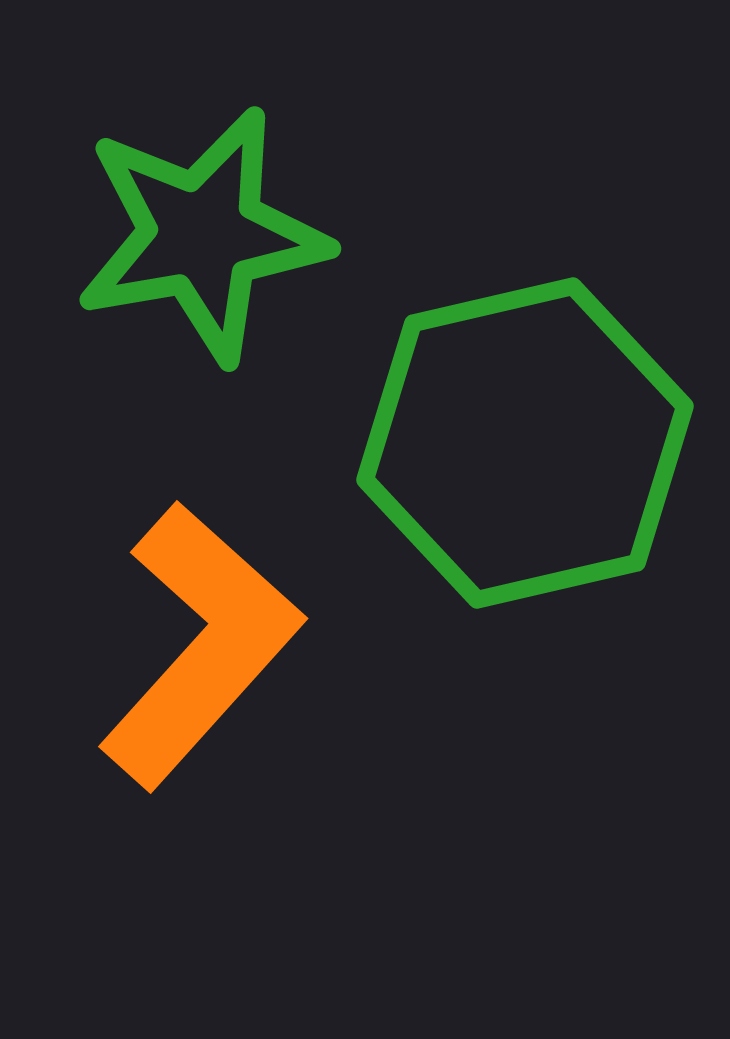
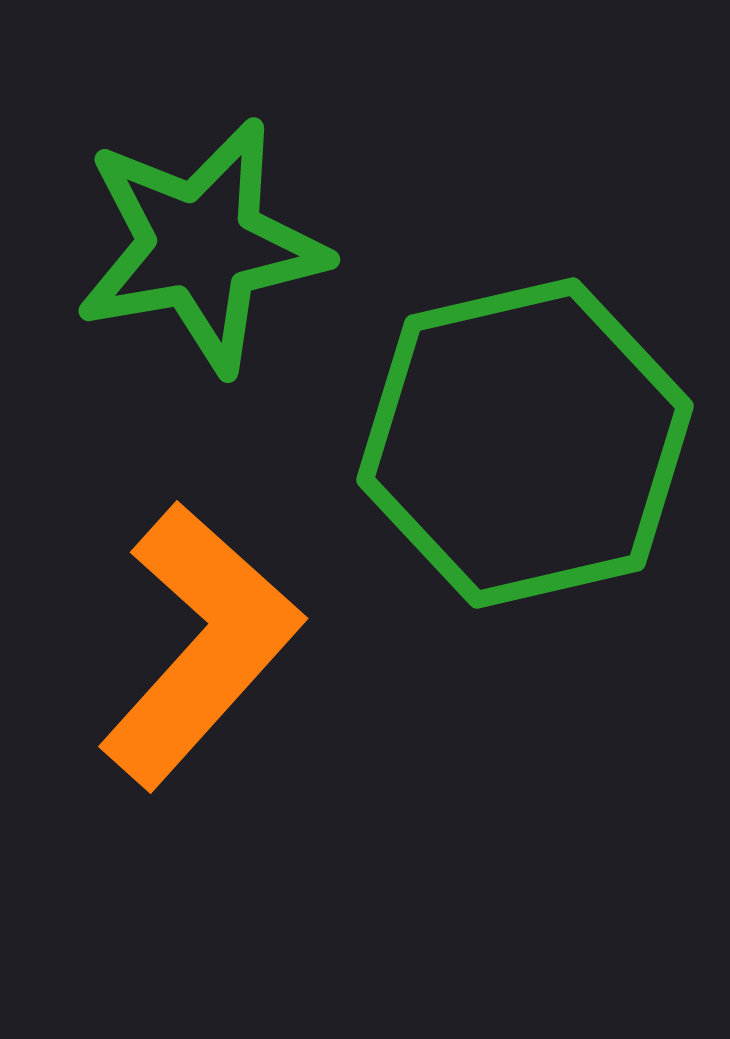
green star: moved 1 px left, 11 px down
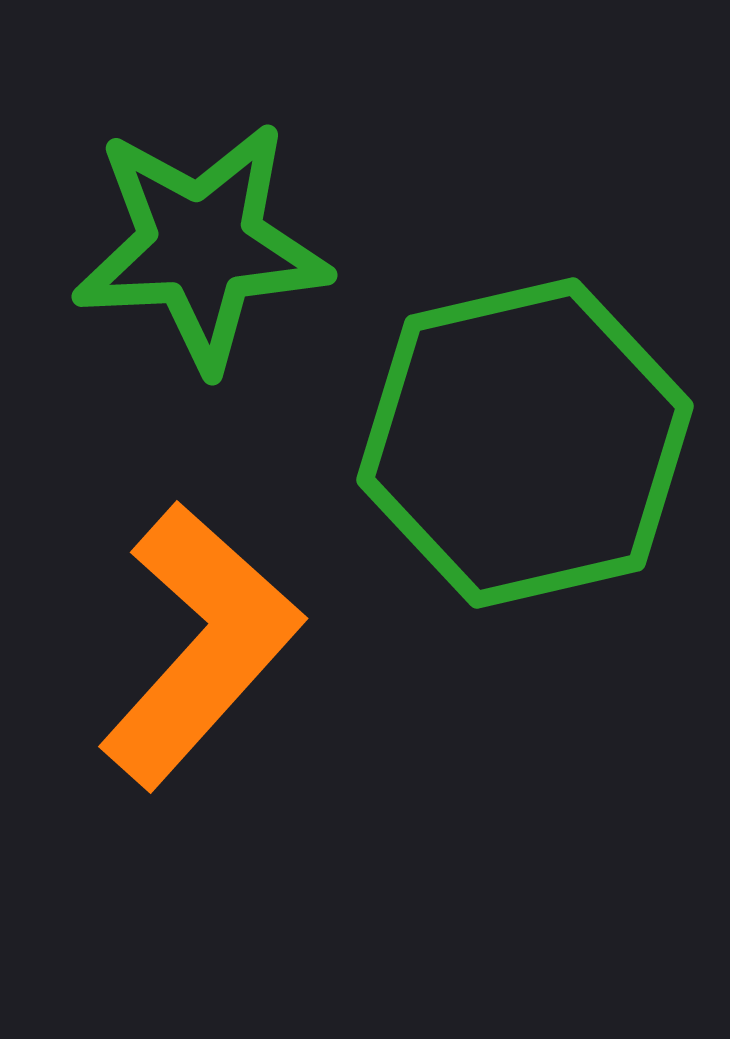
green star: rotated 7 degrees clockwise
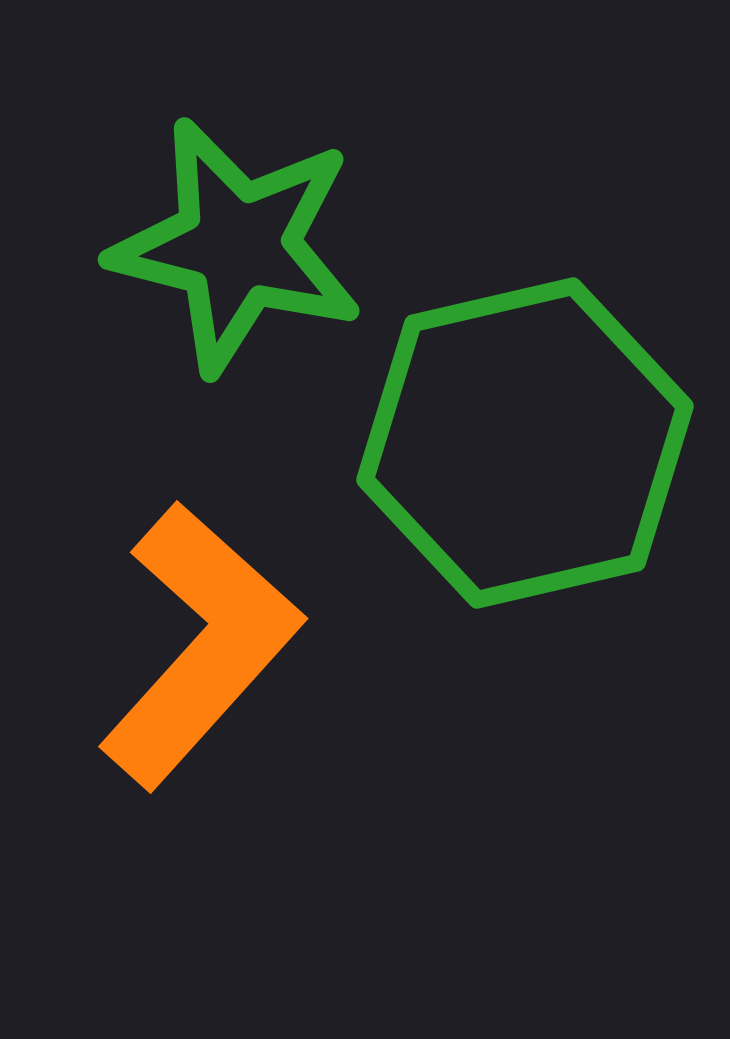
green star: moved 36 px right; rotated 17 degrees clockwise
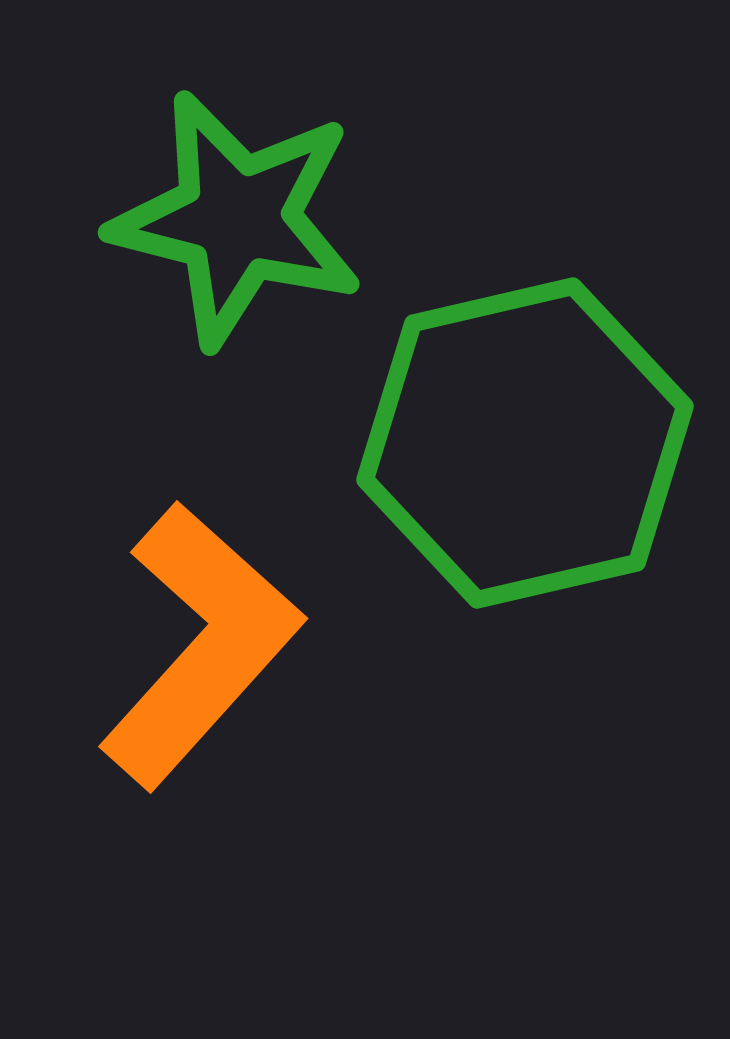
green star: moved 27 px up
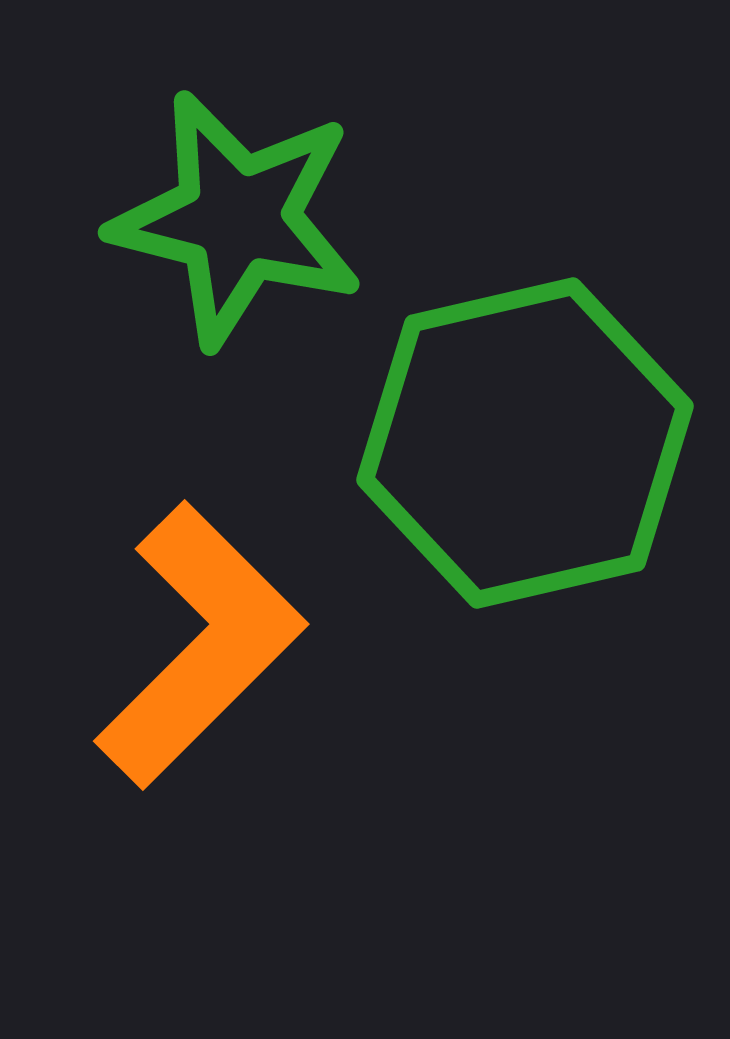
orange L-shape: rotated 3 degrees clockwise
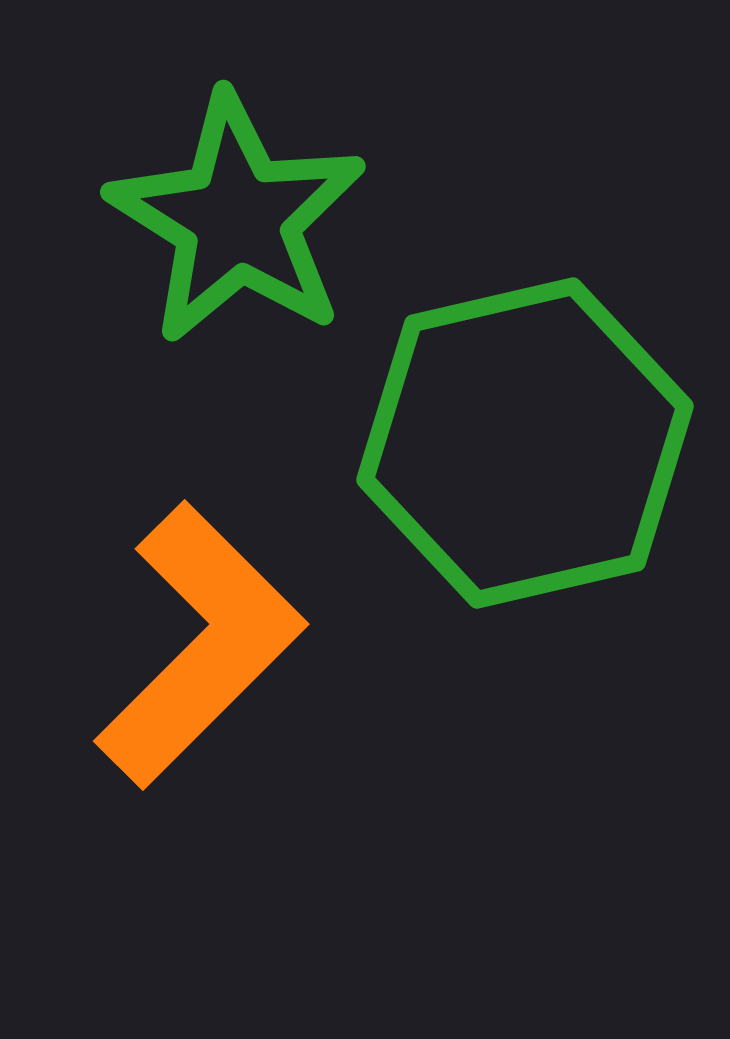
green star: rotated 18 degrees clockwise
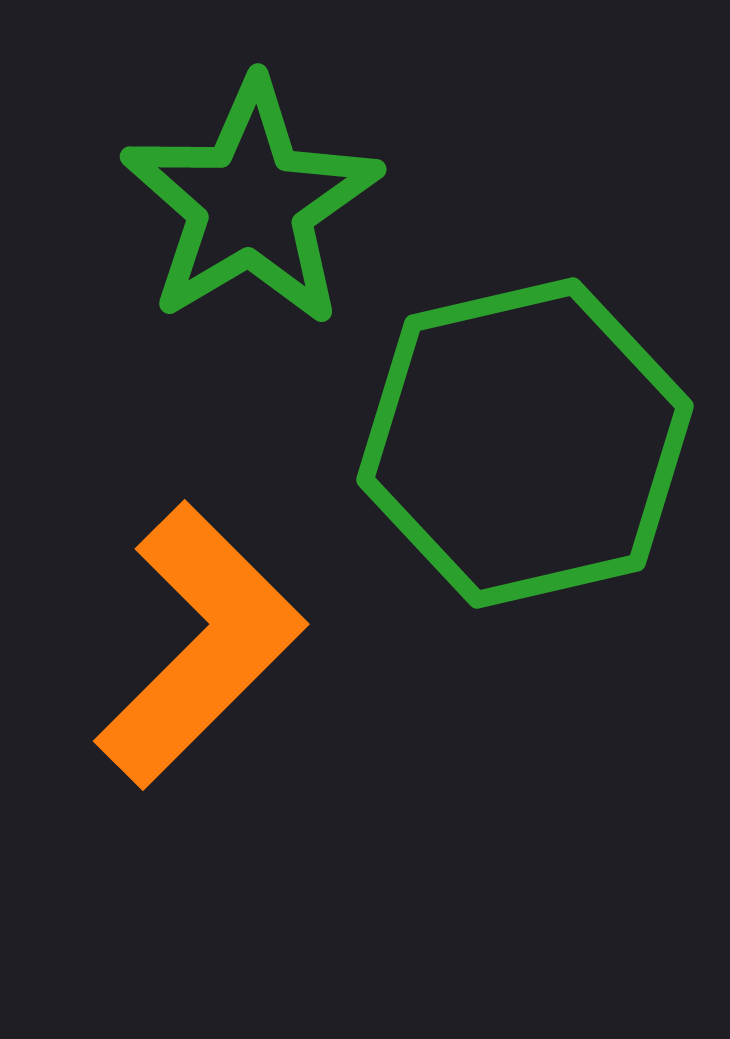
green star: moved 14 px right, 16 px up; rotated 9 degrees clockwise
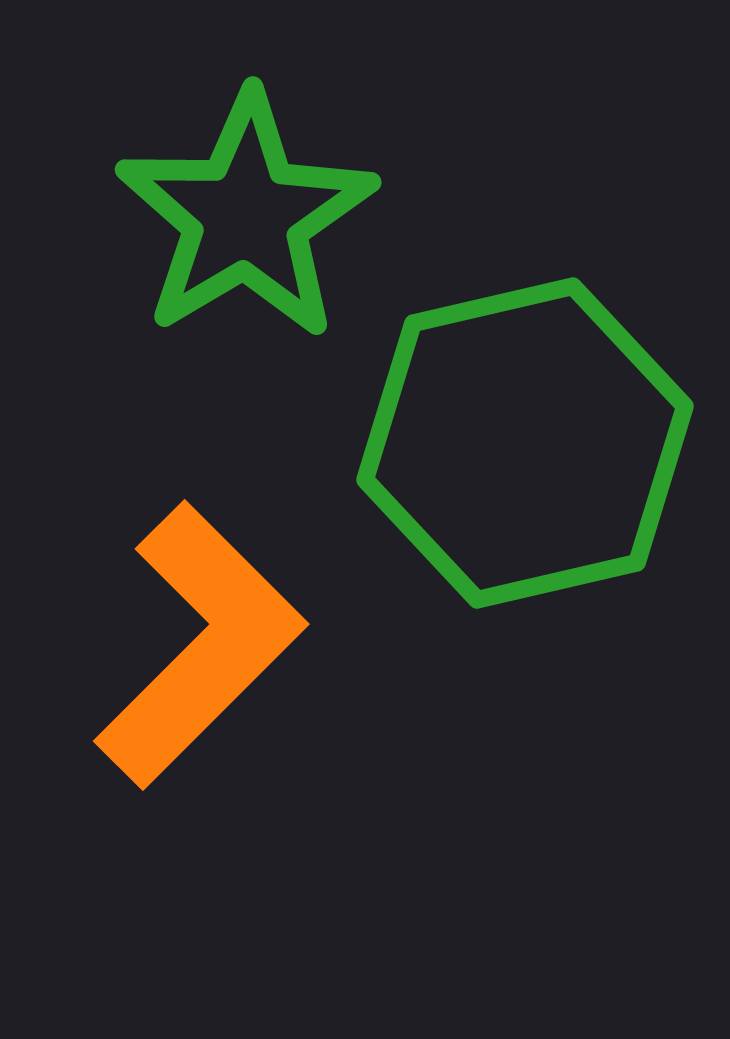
green star: moved 5 px left, 13 px down
